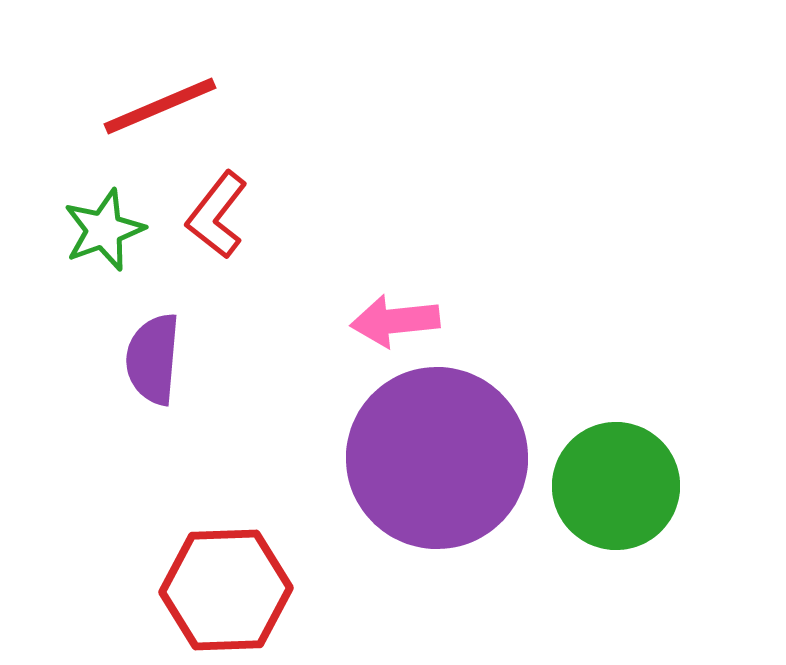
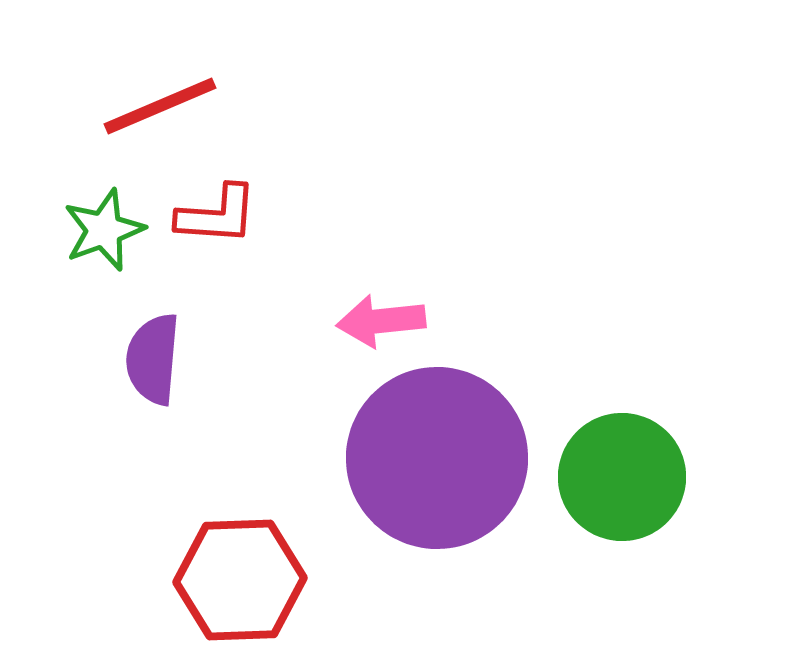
red L-shape: rotated 124 degrees counterclockwise
pink arrow: moved 14 px left
green circle: moved 6 px right, 9 px up
red hexagon: moved 14 px right, 10 px up
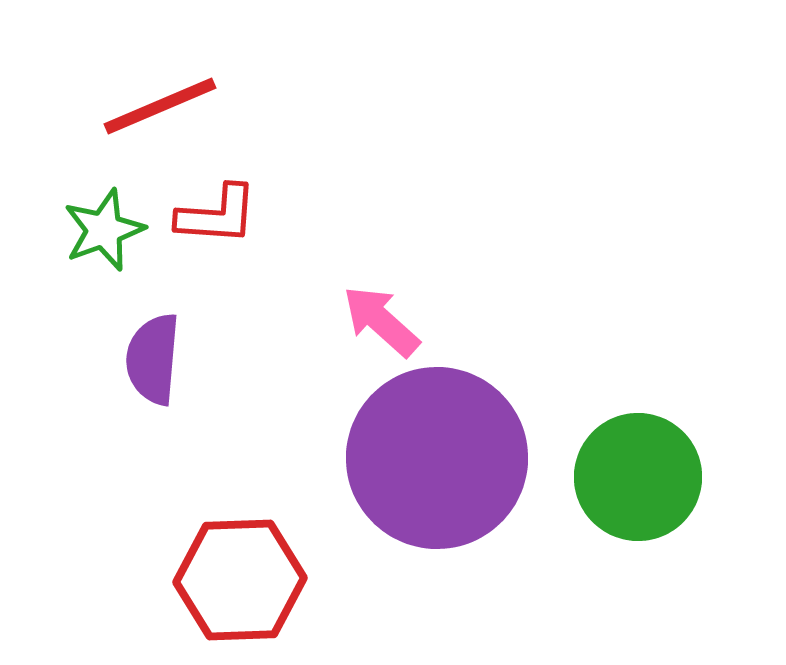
pink arrow: rotated 48 degrees clockwise
green circle: moved 16 px right
